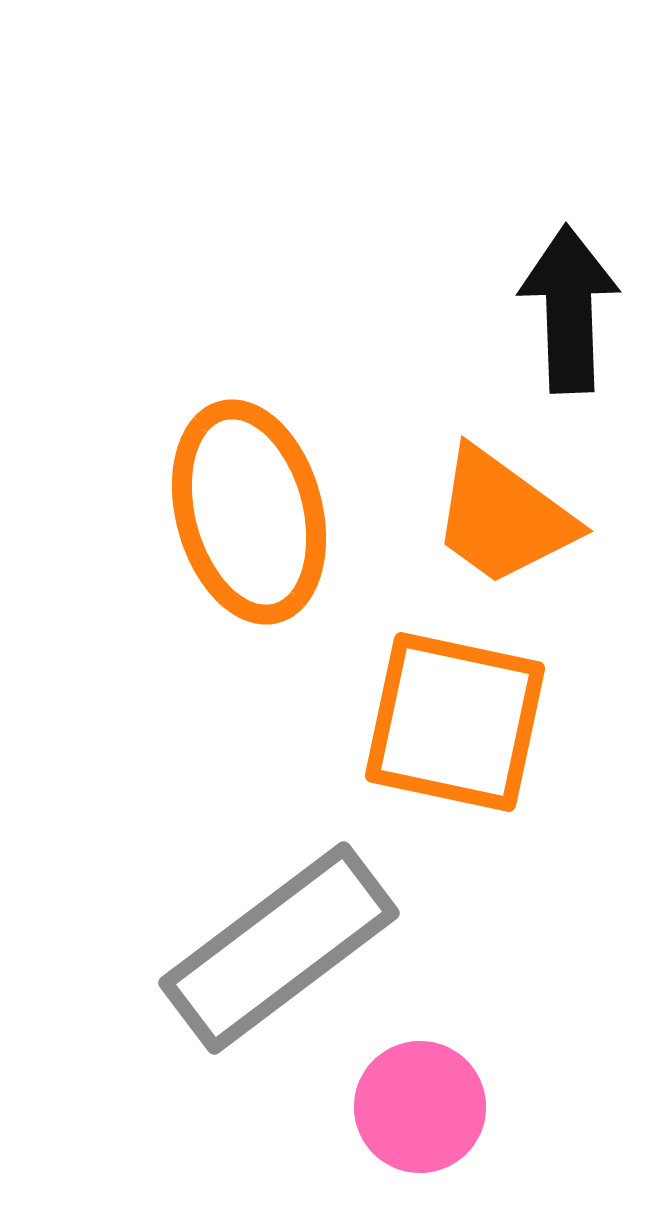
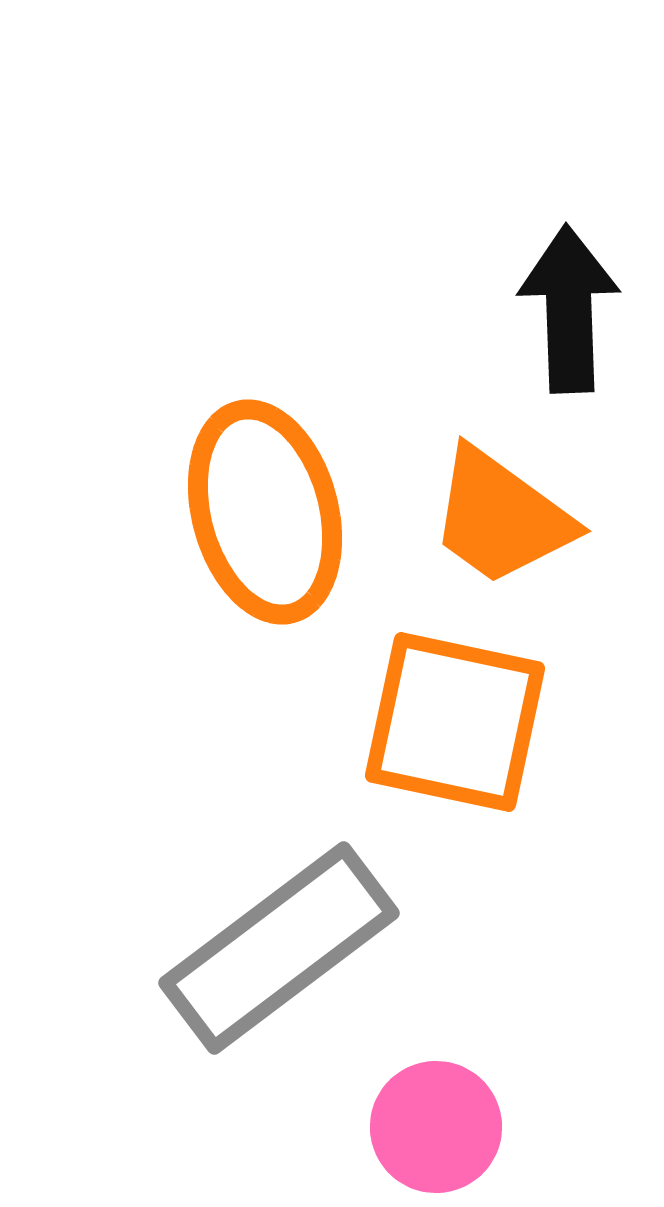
orange ellipse: moved 16 px right
orange trapezoid: moved 2 px left
pink circle: moved 16 px right, 20 px down
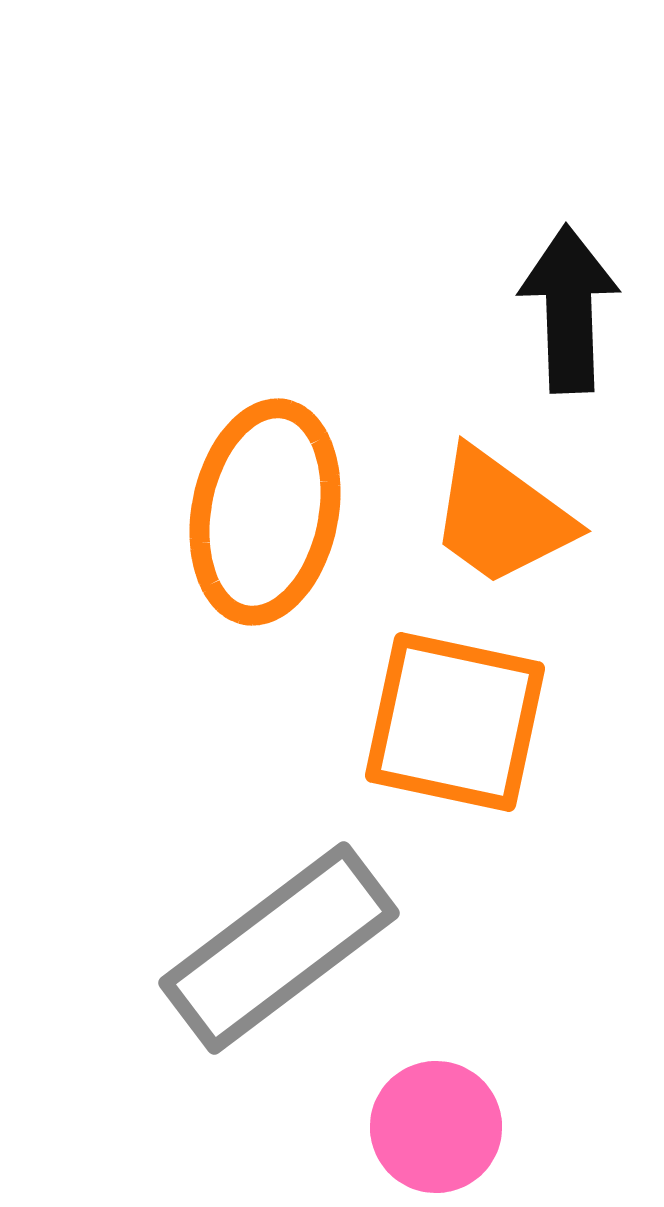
orange ellipse: rotated 26 degrees clockwise
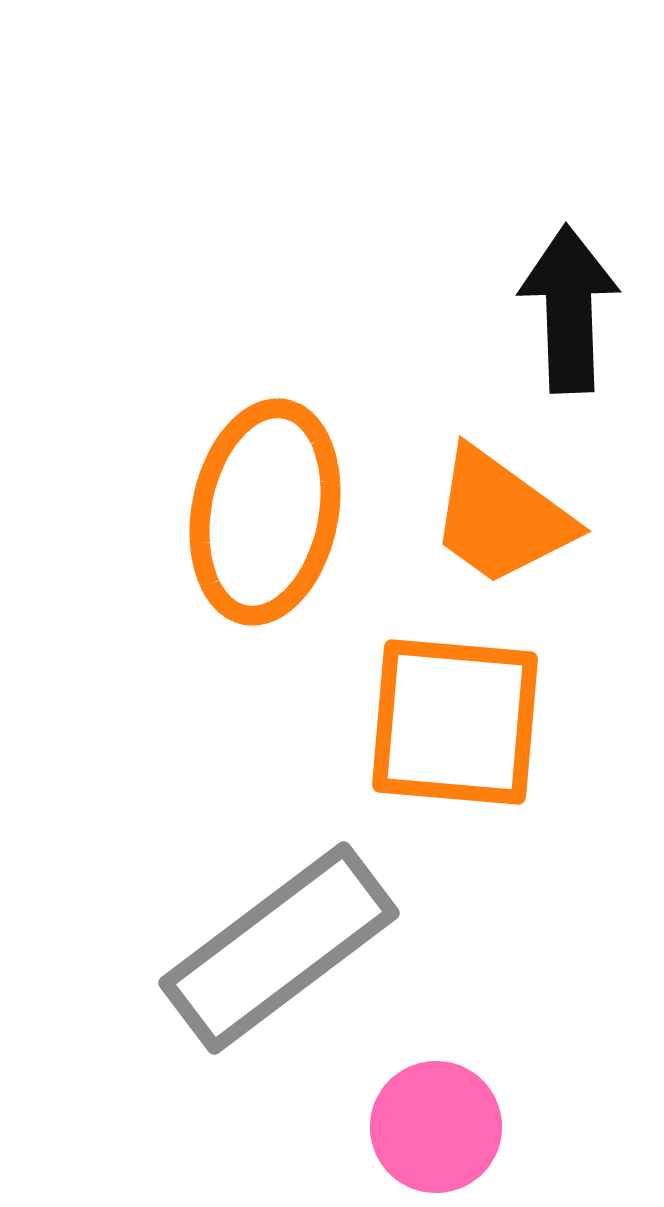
orange square: rotated 7 degrees counterclockwise
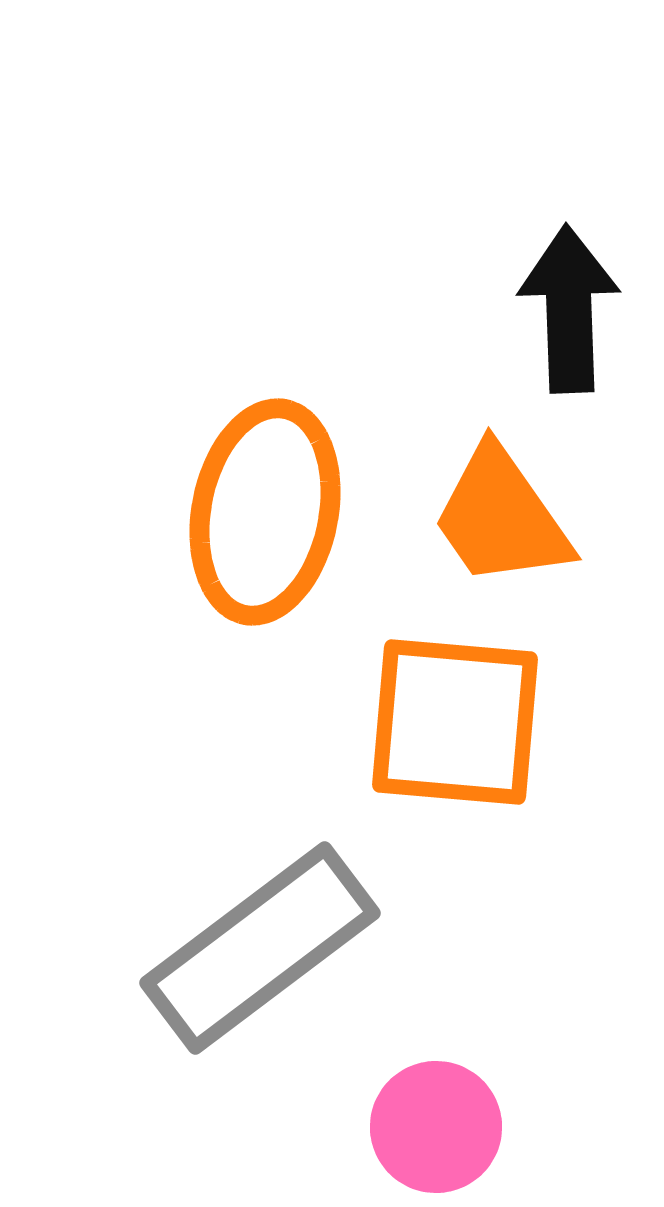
orange trapezoid: rotated 19 degrees clockwise
gray rectangle: moved 19 px left
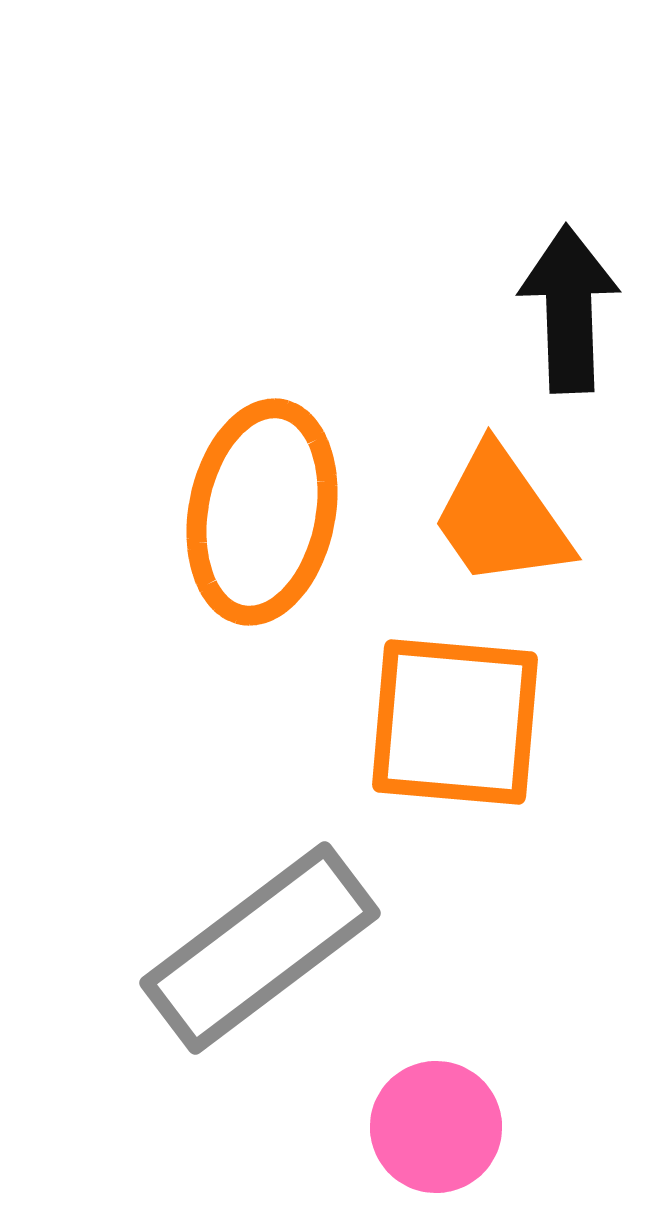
orange ellipse: moved 3 px left
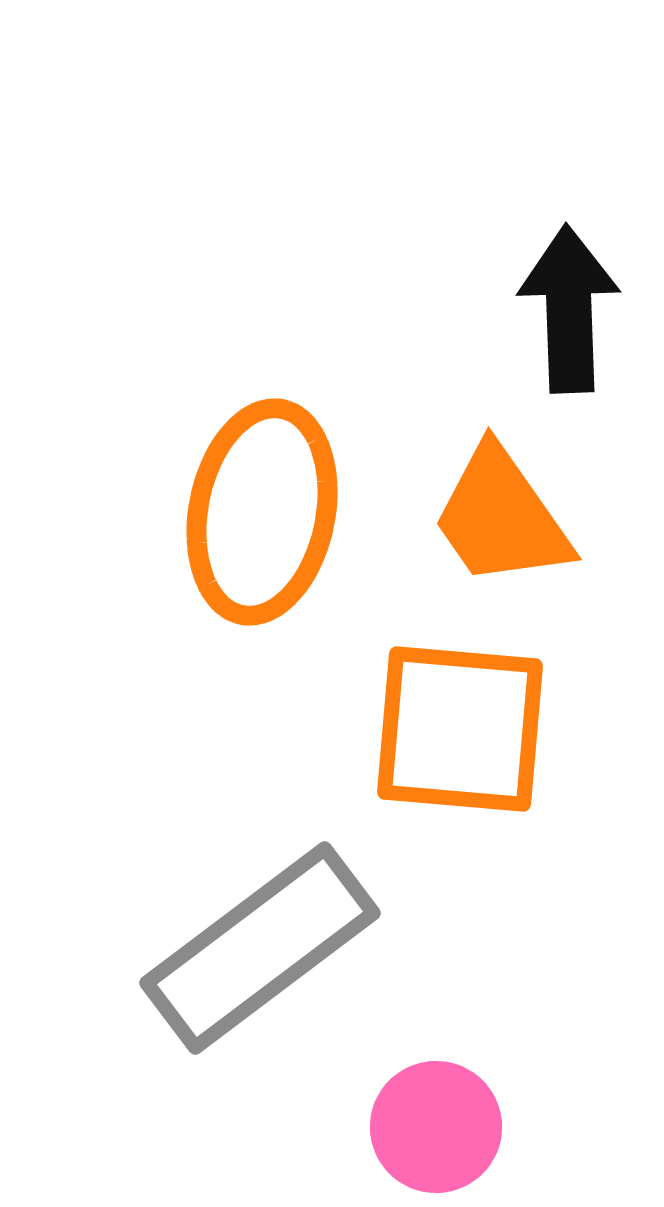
orange square: moved 5 px right, 7 px down
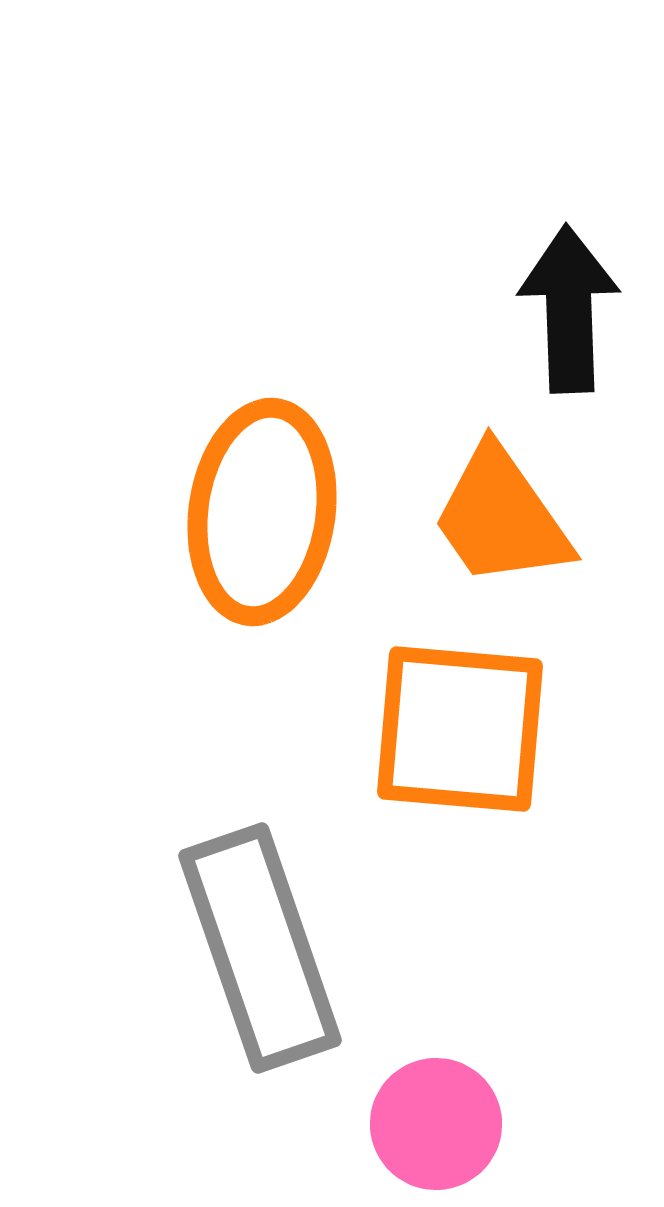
orange ellipse: rotated 3 degrees counterclockwise
gray rectangle: rotated 72 degrees counterclockwise
pink circle: moved 3 px up
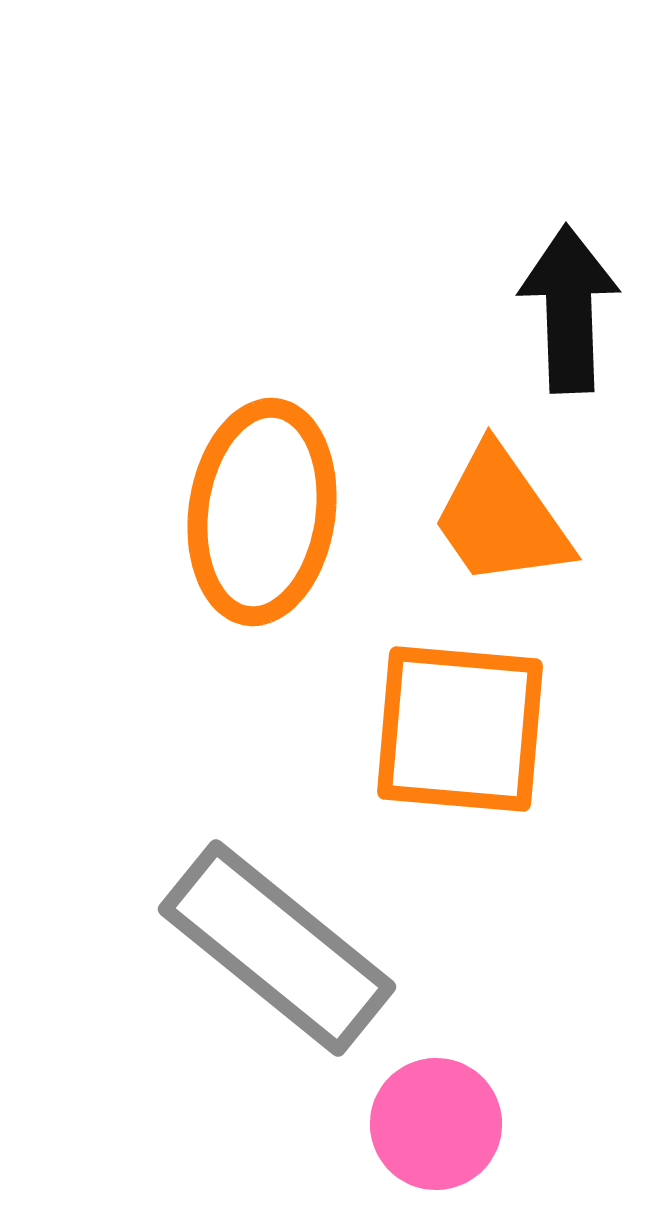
gray rectangle: moved 17 px right; rotated 32 degrees counterclockwise
